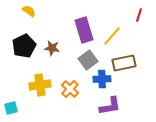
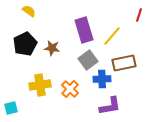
black pentagon: moved 1 px right, 2 px up
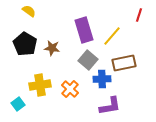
black pentagon: rotated 15 degrees counterclockwise
gray square: rotated 12 degrees counterclockwise
cyan square: moved 7 px right, 4 px up; rotated 24 degrees counterclockwise
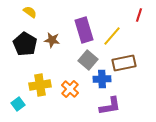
yellow semicircle: moved 1 px right, 1 px down
brown star: moved 8 px up
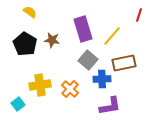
purple rectangle: moved 1 px left, 1 px up
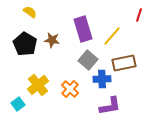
yellow cross: moved 2 px left; rotated 30 degrees counterclockwise
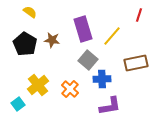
brown rectangle: moved 12 px right
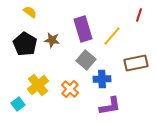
gray square: moved 2 px left
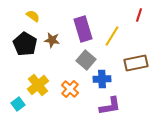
yellow semicircle: moved 3 px right, 4 px down
yellow line: rotated 10 degrees counterclockwise
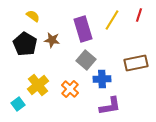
yellow line: moved 16 px up
